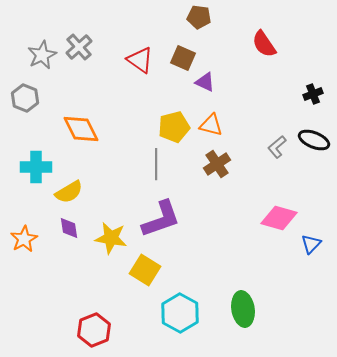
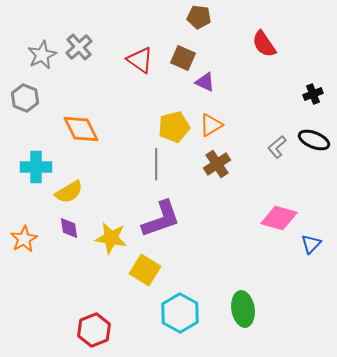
orange triangle: rotated 45 degrees counterclockwise
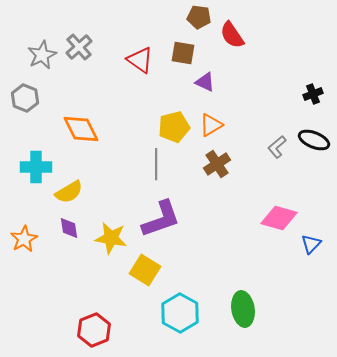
red semicircle: moved 32 px left, 9 px up
brown square: moved 5 px up; rotated 15 degrees counterclockwise
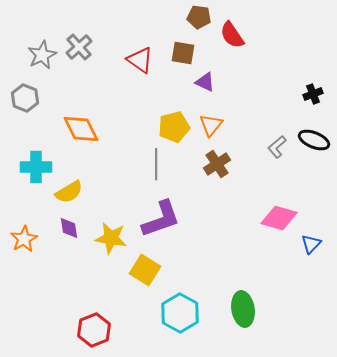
orange triangle: rotated 20 degrees counterclockwise
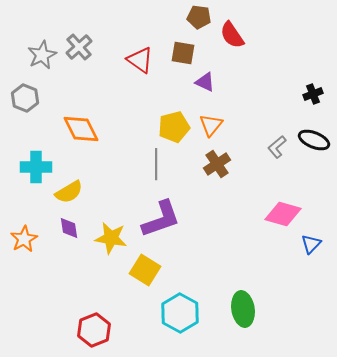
pink diamond: moved 4 px right, 4 px up
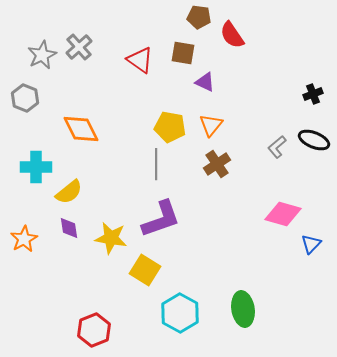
yellow pentagon: moved 4 px left; rotated 24 degrees clockwise
yellow semicircle: rotated 8 degrees counterclockwise
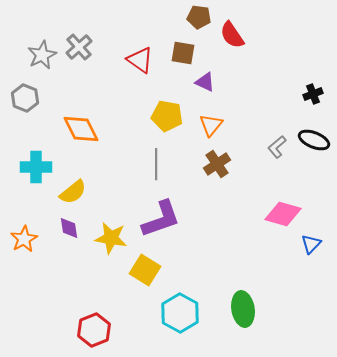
yellow pentagon: moved 3 px left, 11 px up
yellow semicircle: moved 4 px right
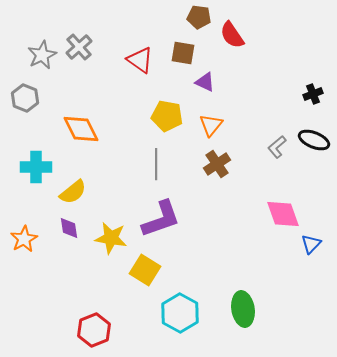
pink diamond: rotated 54 degrees clockwise
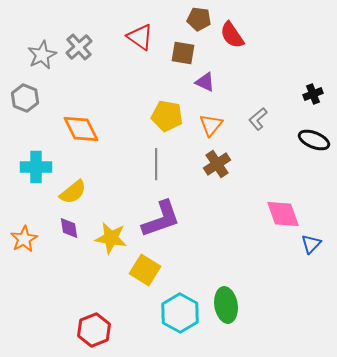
brown pentagon: moved 2 px down
red triangle: moved 23 px up
gray L-shape: moved 19 px left, 28 px up
green ellipse: moved 17 px left, 4 px up
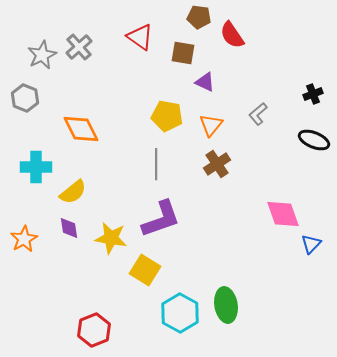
brown pentagon: moved 2 px up
gray L-shape: moved 5 px up
